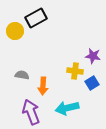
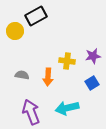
black rectangle: moved 2 px up
purple star: rotated 21 degrees counterclockwise
yellow cross: moved 8 px left, 10 px up
orange arrow: moved 5 px right, 9 px up
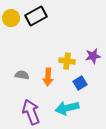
yellow circle: moved 4 px left, 13 px up
blue square: moved 12 px left
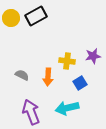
gray semicircle: rotated 16 degrees clockwise
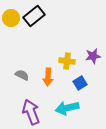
black rectangle: moved 2 px left; rotated 10 degrees counterclockwise
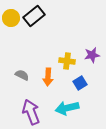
purple star: moved 1 px left, 1 px up
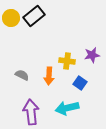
orange arrow: moved 1 px right, 1 px up
blue square: rotated 24 degrees counterclockwise
purple arrow: rotated 15 degrees clockwise
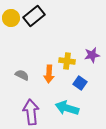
orange arrow: moved 2 px up
cyan arrow: rotated 30 degrees clockwise
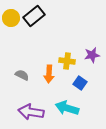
purple arrow: rotated 75 degrees counterclockwise
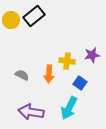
yellow circle: moved 2 px down
cyan arrow: moved 2 px right; rotated 80 degrees counterclockwise
